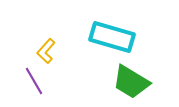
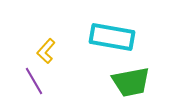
cyan rectangle: rotated 6 degrees counterclockwise
green trapezoid: rotated 42 degrees counterclockwise
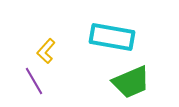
green trapezoid: rotated 12 degrees counterclockwise
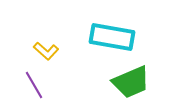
yellow L-shape: rotated 90 degrees counterclockwise
purple line: moved 4 px down
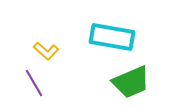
purple line: moved 2 px up
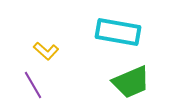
cyan rectangle: moved 6 px right, 5 px up
purple line: moved 1 px left, 2 px down
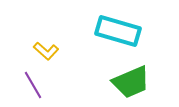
cyan rectangle: moved 1 px up; rotated 6 degrees clockwise
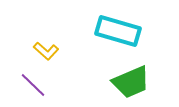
purple line: rotated 16 degrees counterclockwise
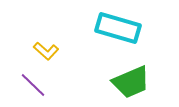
cyan rectangle: moved 3 px up
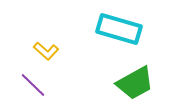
cyan rectangle: moved 1 px right, 1 px down
green trapezoid: moved 4 px right, 1 px down; rotated 6 degrees counterclockwise
